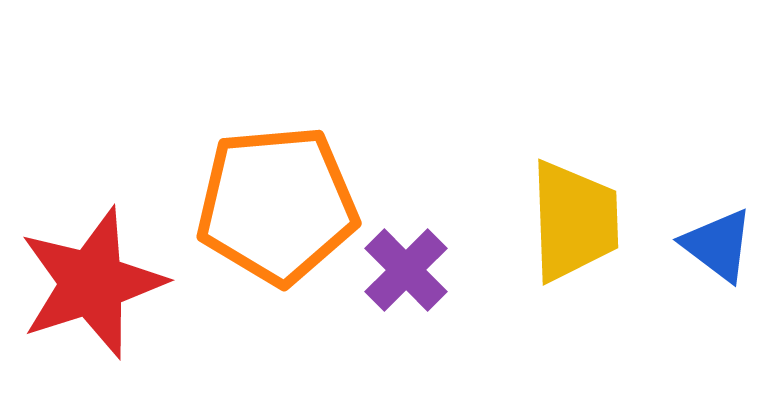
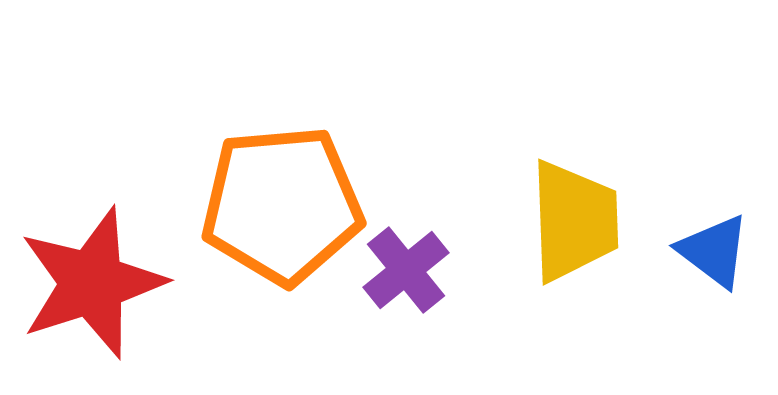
orange pentagon: moved 5 px right
blue triangle: moved 4 px left, 6 px down
purple cross: rotated 6 degrees clockwise
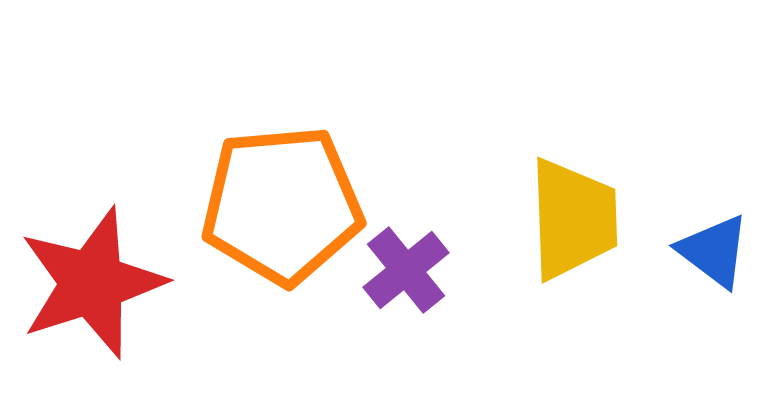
yellow trapezoid: moved 1 px left, 2 px up
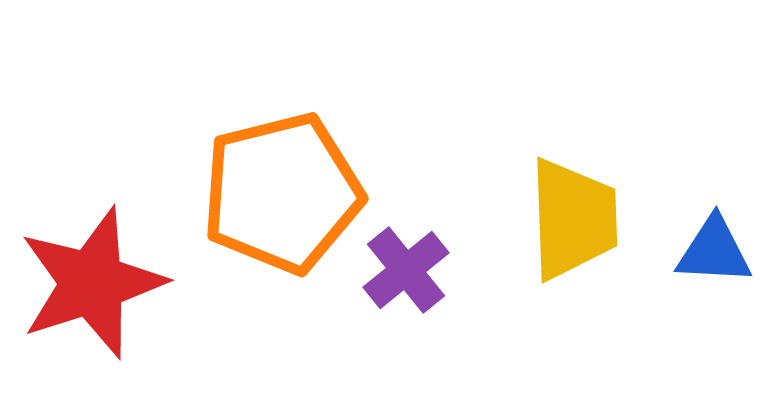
orange pentagon: moved 12 px up; rotated 9 degrees counterclockwise
blue triangle: rotated 34 degrees counterclockwise
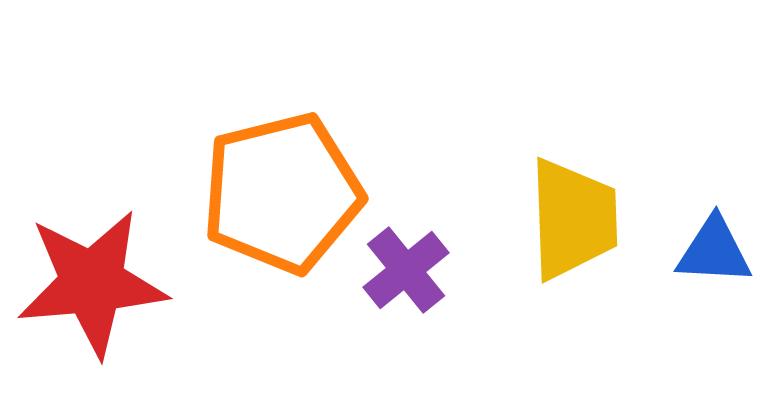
red star: rotated 13 degrees clockwise
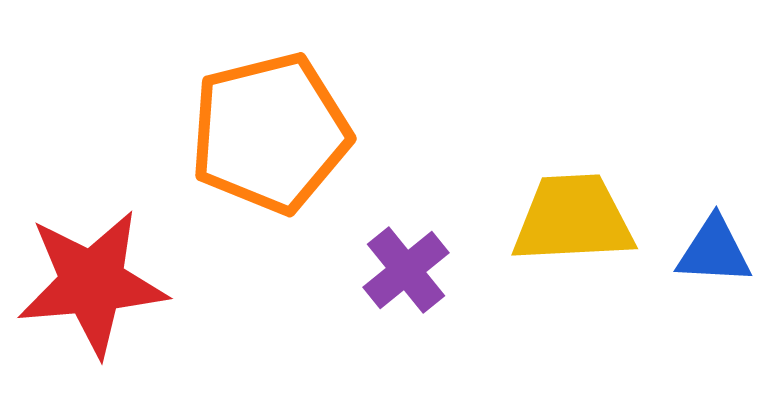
orange pentagon: moved 12 px left, 60 px up
yellow trapezoid: rotated 91 degrees counterclockwise
